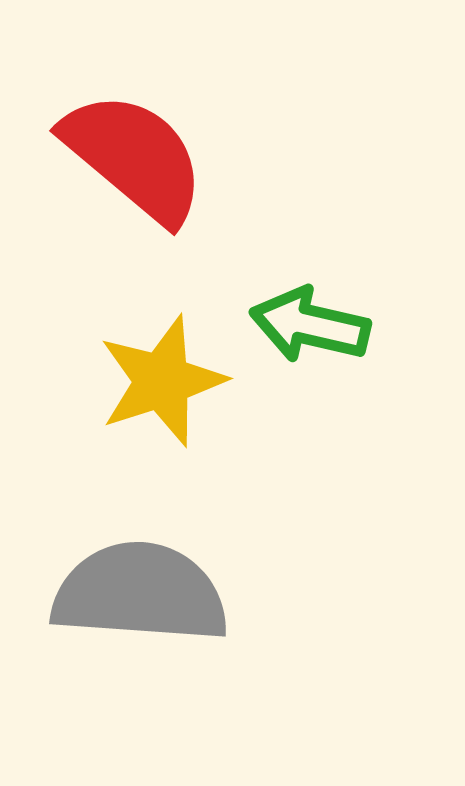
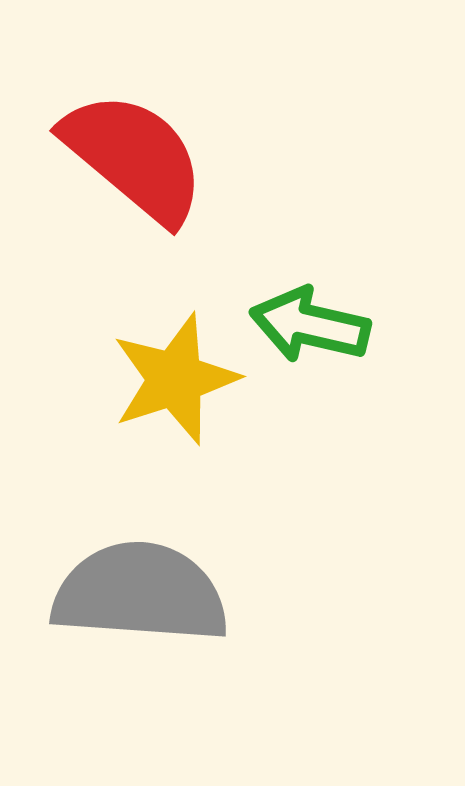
yellow star: moved 13 px right, 2 px up
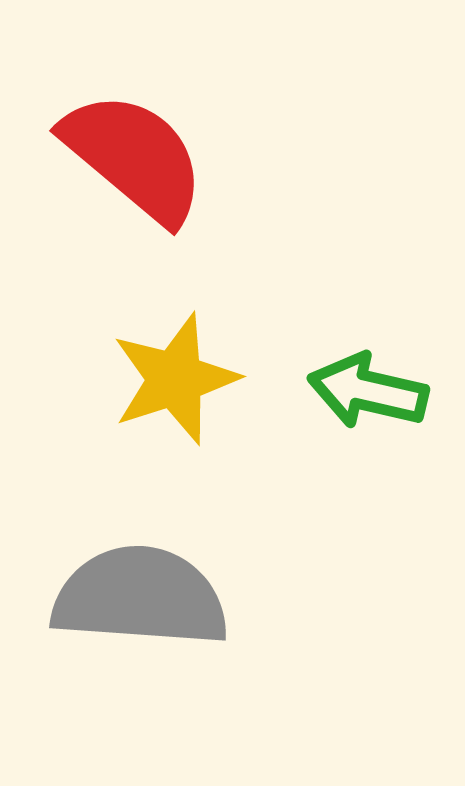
green arrow: moved 58 px right, 66 px down
gray semicircle: moved 4 px down
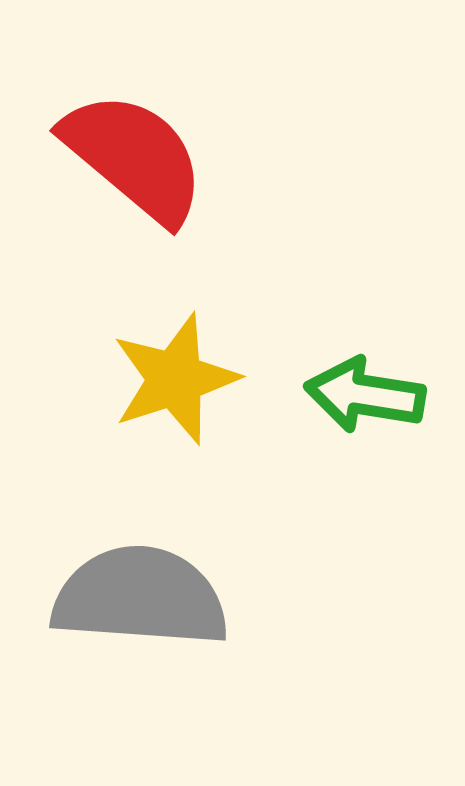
green arrow: moved 3 px left, 4 px down; rotated 4 degrees counterclockwise
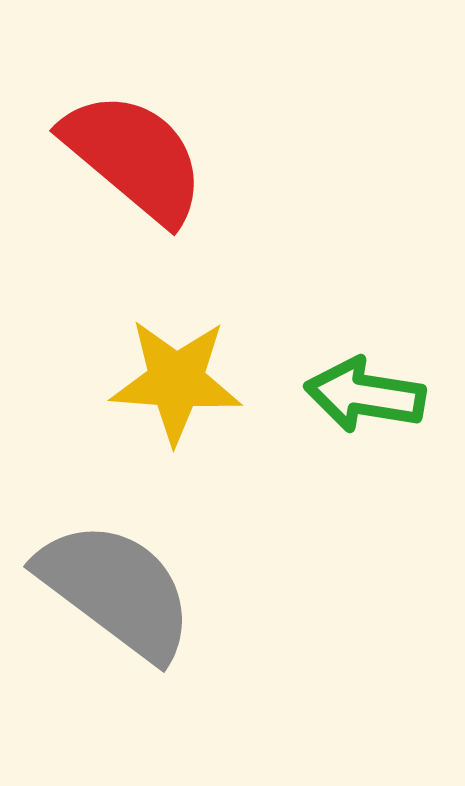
yellow star: moved 1 px right, 2 px down; rotated 22 degrees clockwise
gray semicircle: moved 24 px left, 7 px up; rotated 33 degrees clockwise
